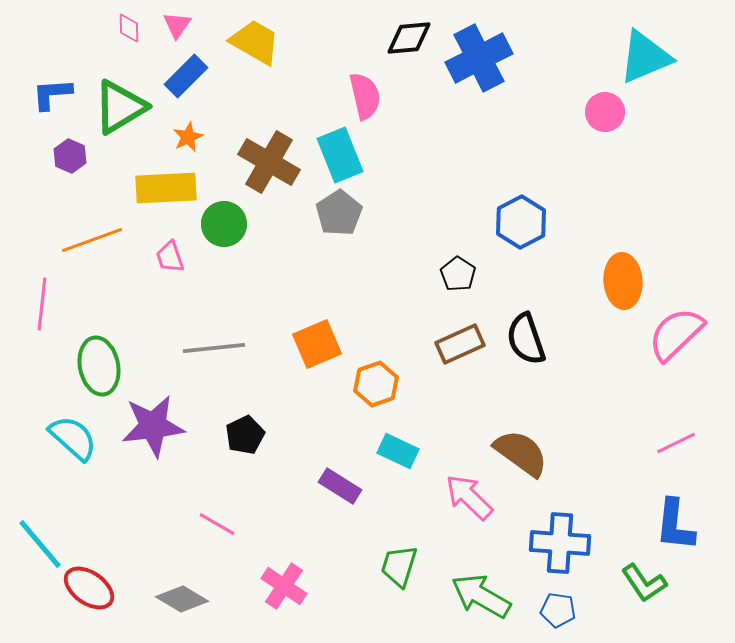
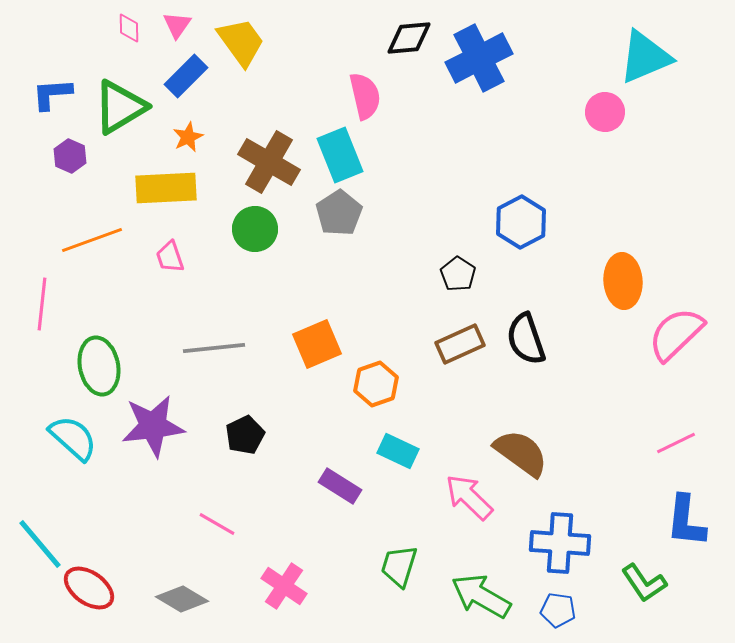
yellow trapezoid at (255, 42): moved 14 px left; rotated 24 degrees clockwise
green circle at (224, 224): moved 31 px right, 5 px down
blue L-shape at (675, 525): moved 11 px right, 4 px up
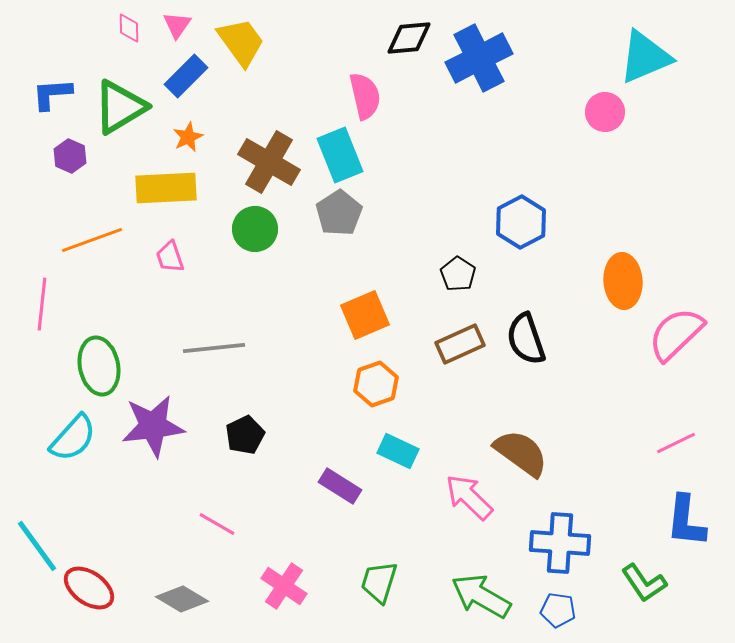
orange square at (317, 344): moved 48 px right, 29 px up
cyan semicircle at (73, 438): rotated 90 degrees clockwise
cyan line at (40, 544): moved 3 px left, 2 px down; rotated 4 degrees clockwise
green trapezoid at (399, 566): moved 20 px left, 16 px down
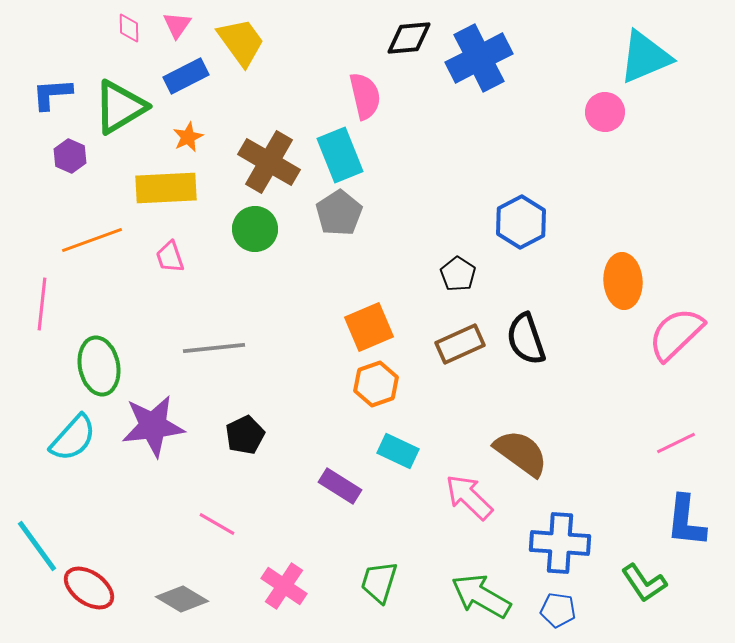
blue rectangle at (186, 76): rotated 18 degrees clockwise
orange square at (365, 315): moved 4 px right, 12 px down
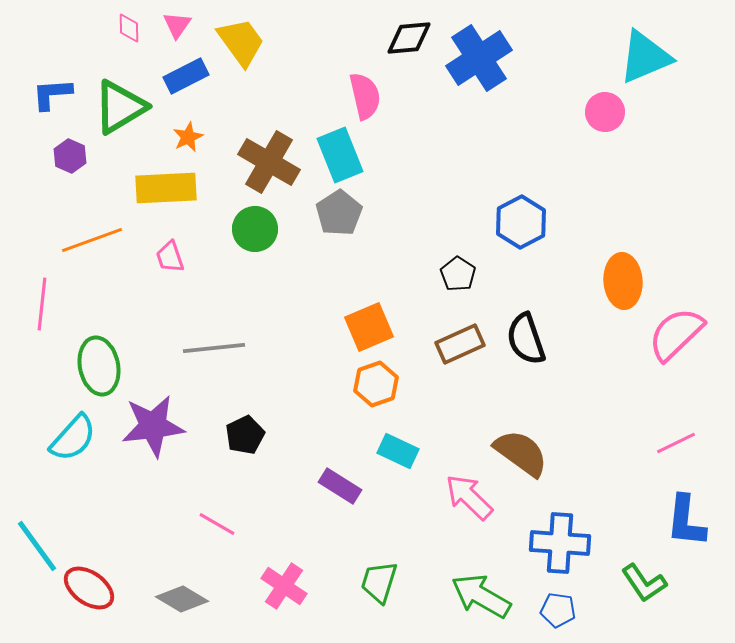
blue cross at (479, 58): rotated 6 degrees counterclockwise
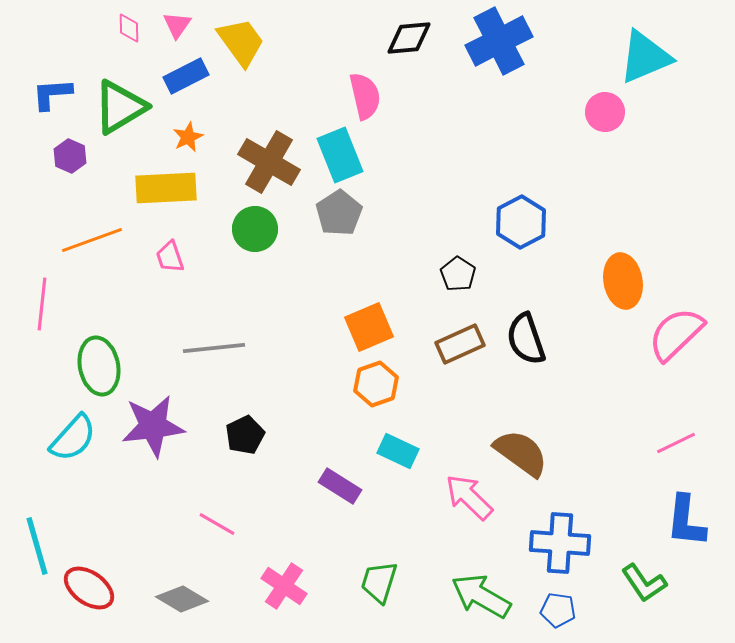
blue cross at (479, 58): moved 20 px right, 17 px up; rotated 6 degrees clockwise
orange ellipse at (623, 281): rotated 6 degrees counterclockwise
cyan line at (37, 546): rotated 20 degrees clockwise
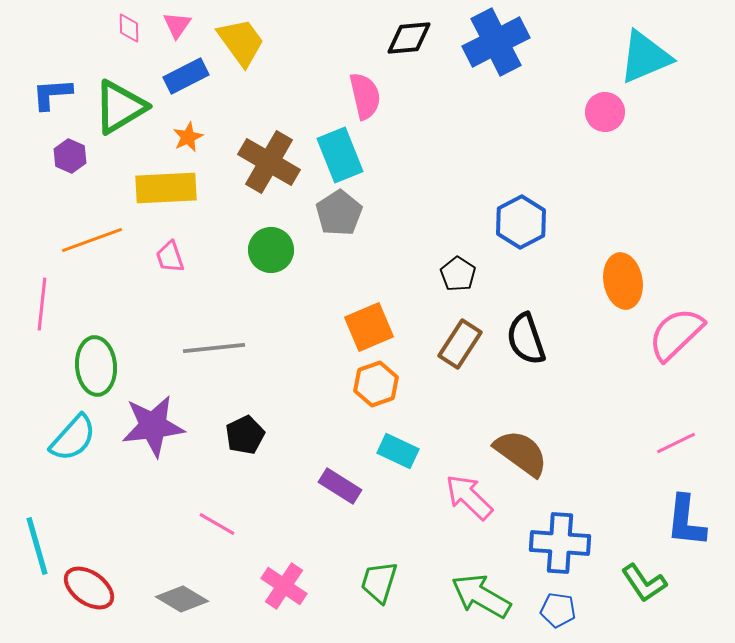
blue cross at (499, 41): moved 3 px left, 1 px down
green circle at (255, 229): moved 16 px right, 21 px down
brown rectangle at (460, 344): rotated 33 degrees counterclockwise
green ellipse at (99, 366): moved 3 px left; rotated 6 degrees clockwise
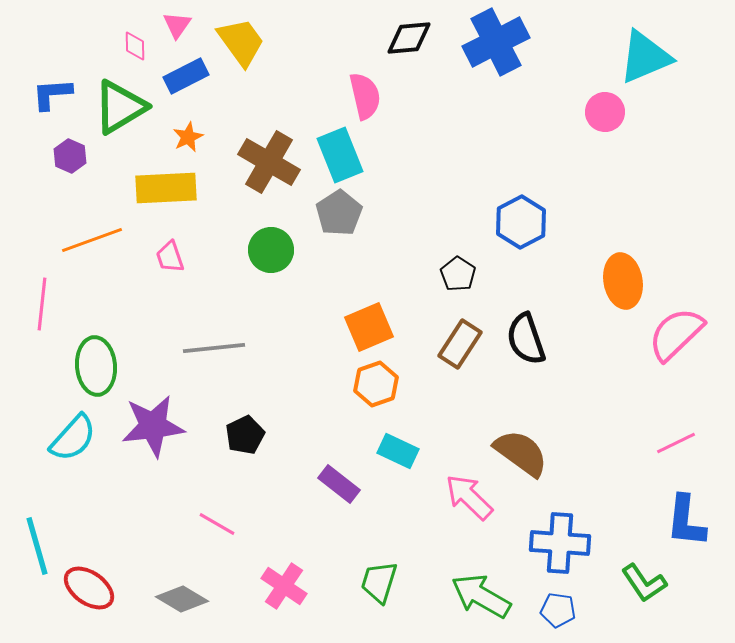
pink diamond at (129, 28): moved 6 px right, 18 px down
purple rectangle at (340, 486): moved 1 px left, 2 px up; rotated 6 degrees clockwise
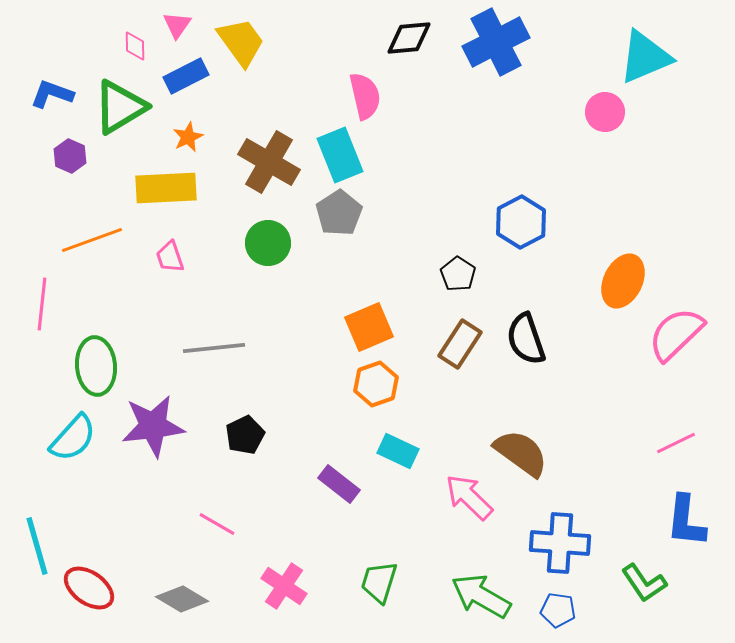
blue L-shape at (52, 94): rotated 24 degrees clockwise
green circle at (271, 250): moved 3 px left, 7 px up
orange ellipse at (623, 281): rotated 36 degrees clockwise
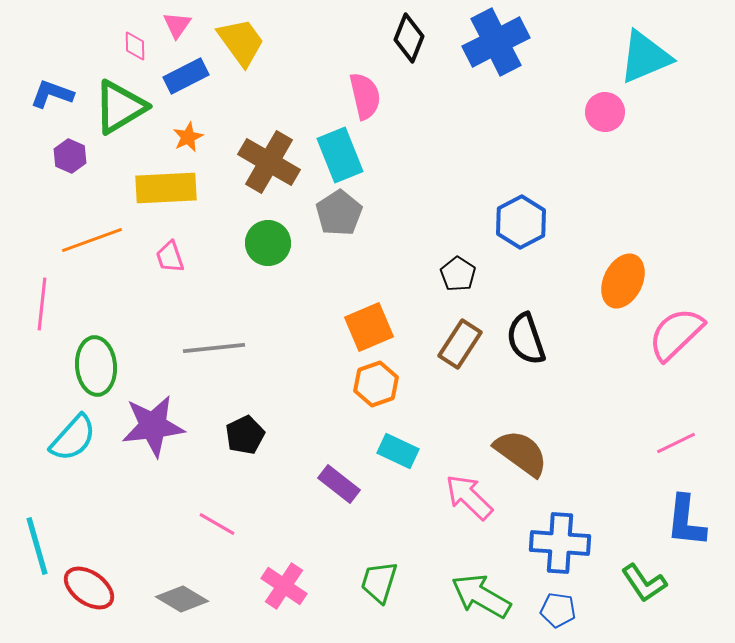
black diamond at (409, 38): rotated 63 degrees counterclockwise
